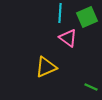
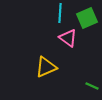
green square: moved 1 px down
green line: moved 1 px right, 1 px up
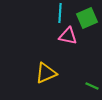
pink triangle: moved 2 px up; rotated 24 degrees counterclockwise
yellow triangle: moved 6 px down
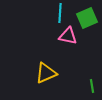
green line: rotated 56 degrees clockwise
